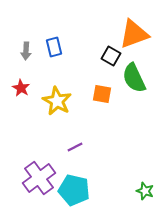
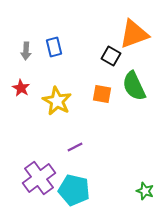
green semicircle: moved 8 px down
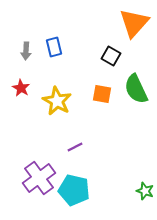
orange triangle: moved 11 px up; rotated 28 degrees counterclockwise
green semicircle: moved 2 px right, 3 px down
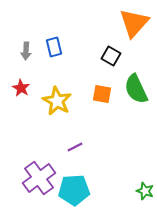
cyan pentagon: rotated 16 degrees counterclockwise
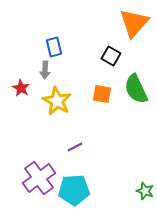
gray arrow: moved 19 px right, 19 px down
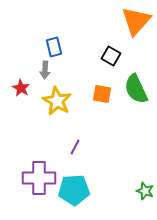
orange triangle: moved 2 px right, 2 px up
purple line: rotated 35 degrees counterclockwise
purple cross: rotated 36 degrees clockwise
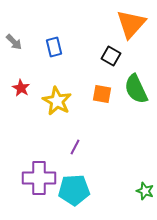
orange triangle: moved 5 px left, 3 px down
gray arrow: moved 31 px left, 28 px up; rotated 48 degrees counterclockwise
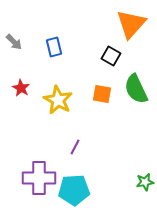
yellow star: moved 1 px right, 1 px up
green star: moved 9 px up; rotated 30 degrees counterclockwise
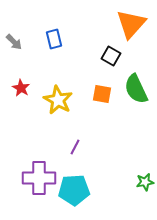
blue rectangle: moved 8 px up
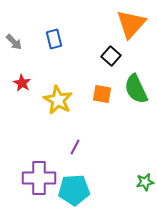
black square: rotated 12 degrees clockwise
red star: moved 1 px right, 5 px up
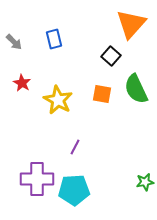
purple cross: moved 2 px left, 1 px down
